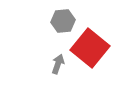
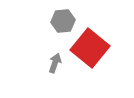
gray arrow: moved 3 px left, 1 px up
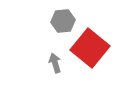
gray arrow: rotated 36 degrees counterclockwise
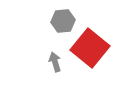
gray arrow: moved 1 px up
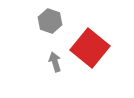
gray hexagon: moved 13 px left; rotated 25 degrees clockwise
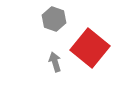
gray hexagon: moved 4 px right, 2 px up
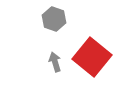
red square: moved 2 px right, 9 px down
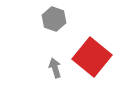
gray arrow: moved 6 px down
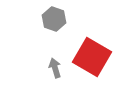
red square: rotated 9 degrees counterclockwise
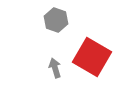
gray hexagon: moved 2 px right, 1 px down
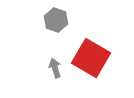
red square: moved 1 px left, 1 px down
